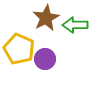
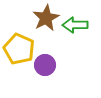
purple circle: moved 6 px down
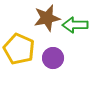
brown star: moved 1 px right; rotated 16 degrees clockwise
purple circle: moved 8 px right, 7 px up
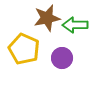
yellow pentagon: moved 5 px right
purple circle: moved 9 px right
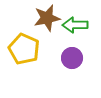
purple circle: moved 10 px right
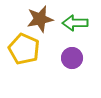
brown star: moved 7 px left, 1 px down
green arrow: moved 2 px up
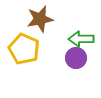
green arrow: moved 6 px right, 16 px down
purple circle: moved 4 px right
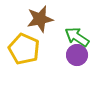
green arrow: moved 4 px left, 2 px up; rotated 35 degrees clockwise
purple circle: moved 1 px right, 3 px up
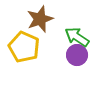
brown star: rotated 8 degrees counterclockwise
yellow pentagon: moved 2 px up
